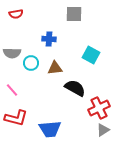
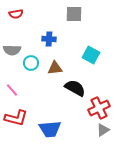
gray semicircle: moved 3 px up
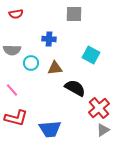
red cross: rotated 15 degrees counterclockwise
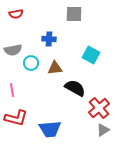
gray semicircle: moved 1 px right; rotated 12 degrees counterclockwise
pink line: rotated 32 degrees clockwise
